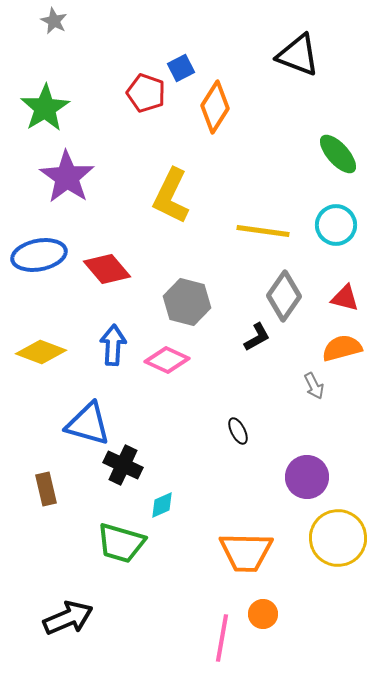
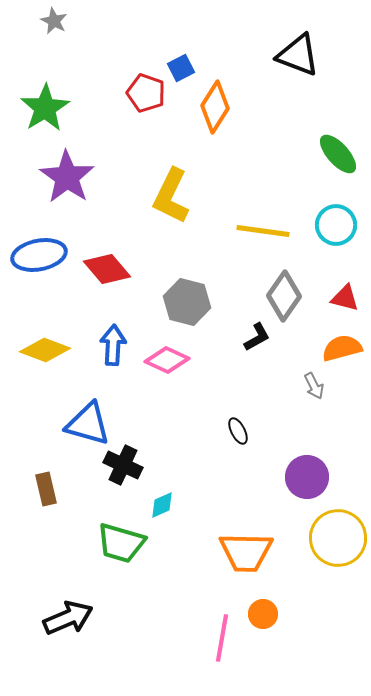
yellow diamond: moved 4 px right, 2 px up
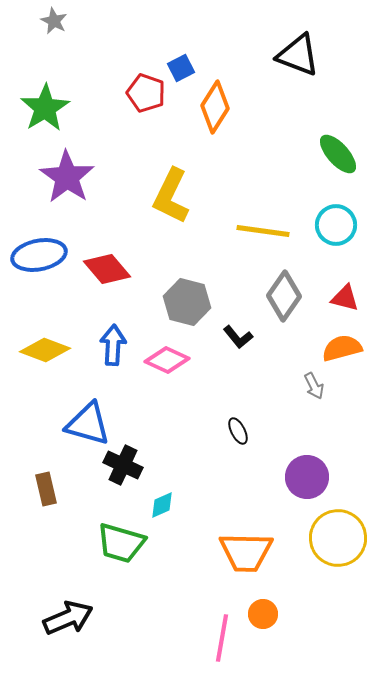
black L-shape: moved 19 px left; rotated 80 degrees clockwise
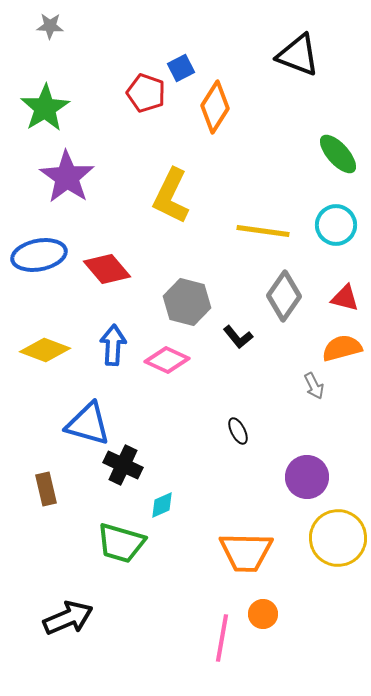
gray star: moved 4 px left, 5 px down; rotated 24 degrees counterclockwise
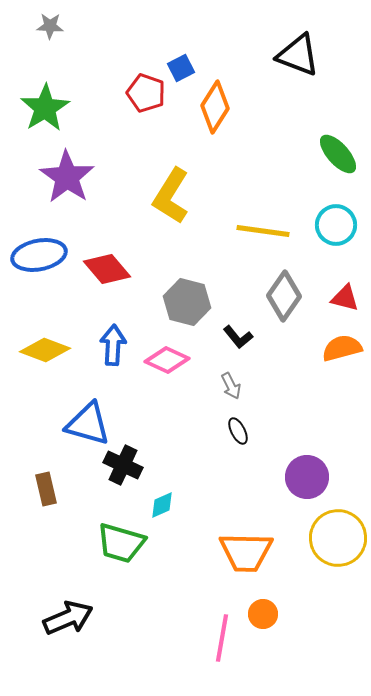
yellow L-shape: rotated 6 degrees clockwise
gray arrow: moved 83 px left
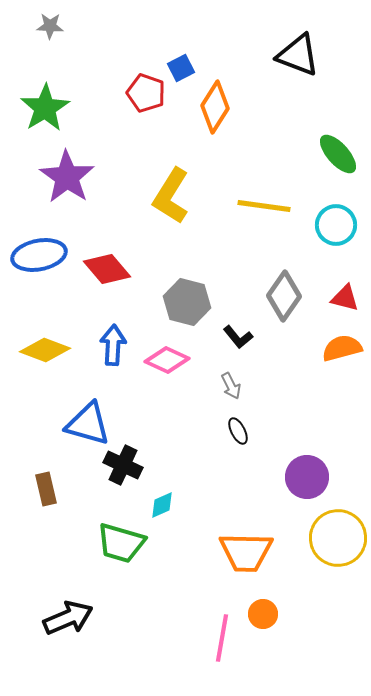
yellow line: moved 1 px right, 25 px up
